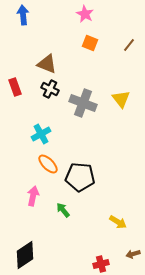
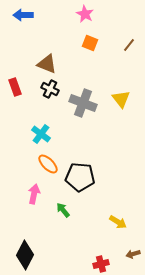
blue arrow: rotated 84 degrees counterclockwise
cyan cross: rotated 24 degrees counterclockwise
pink arrow: moved 1 px right, 2 px up
black diamond: rotated 28 degrees counterclockwise
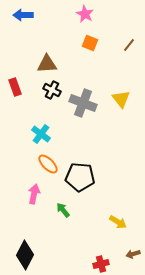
brown triangle: rotated 25 degrees counterclockwise
black cross: moved 2 px right, 1 px down
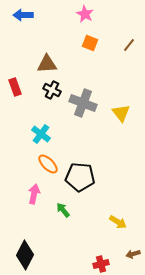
yellow triangle: moved 14 px down
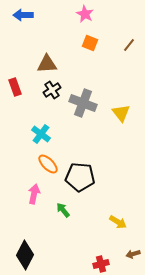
black cross: rotated 30 degrees clockwise
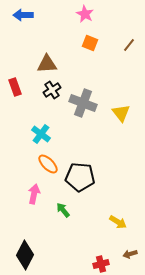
brown arrow: moved 3 px left
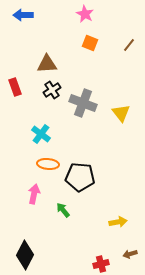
orange ellipse: rotated 40 degrees counterclockwise
yellow arrow: rotated 42 degrees counterclockwise
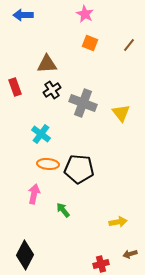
black pentagon: moved 1 px left, 8 px up
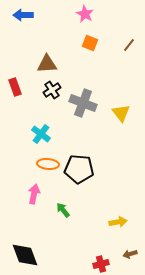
black diamond: rotated 48 degrees counterclockwise
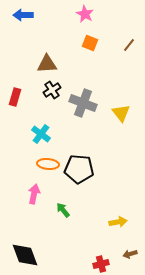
red rectangle: moved 10 px down; rotated 36 degrees clockwise
